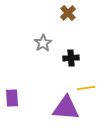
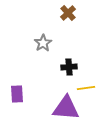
black cross: moved 2 px left, 9 px down
purple rectangle: moved 5 px right, 4 px up
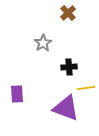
purple triangle: rotated 16 degrees clockwise
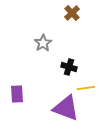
brown cross: moved 4 px right
black cross: rotated 21 degrees clockwise
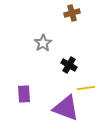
brown cross: rotated 28 degrees clockwise
black cross: moved 2 px up; rotated 14 degrees clockwise
purple rectangle: moved 7 px right
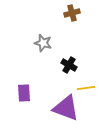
gray star: rotated 24 degrees counterclockwise
purple rectangle: moved 1 px up
